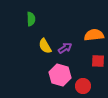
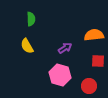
yellow semicircle: moved 18 px left
red circle: moved 6 px right
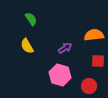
green semicircle: rotated 32 degrees counterclockwise
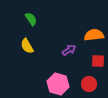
purple arrow: moved 4 px right, 2 px down
pink hexagon: moved 2 px left, 9 px down
red circle: moved 2 px up
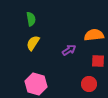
green semicircle: rotated 24 degrees clockwise
yellow semicircle: moved 6 px right, 3 px up; rotated 63 degrees clockwise
pink hexagon: moved 22 px left
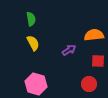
yellow semicircle: rotated 119 degrees clockwise
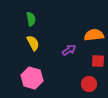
pink hexagon: moved 4 px left, 6 px up
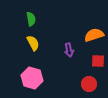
orange semicircle: rotated 12 degrees counterclockwise
purple arrow: rotated 112 degrees clockwise
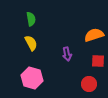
yellow semicircle: moved 2 px left
purple arrow: moved 2 px left, 4 px down
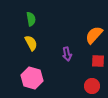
orange semicircle: rotated 30 degrees counterclockwise
red circle: moved 3 px right, 2 px down
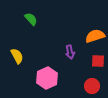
green semicircle: rotated 32 degrees counterclockwise
orange semicircle: moved 1 px right, 1 px down; rotated 30 degrees clockwise
yellow semicircle: moved 14 px left, 13 px down
purple arrow: moved 3 px right, 2 px up
pink hexagon: moved 15 px right; rotated 20 degrees clockwise
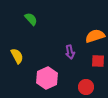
red circle: moved 6 px left, 1 px down
